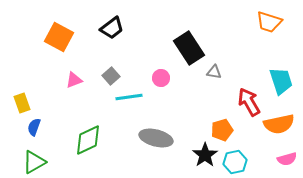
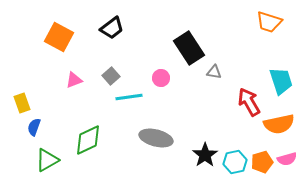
orange pentagon: moved 40 px right, 32 px down
green triangle: moved 13 px right, 2 px up
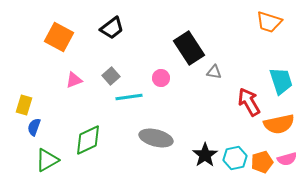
yellow rectangle: moved 2 px right, 2 px down; rotated 36 degrees clockwise
cyan hexagon: moved 4 px up
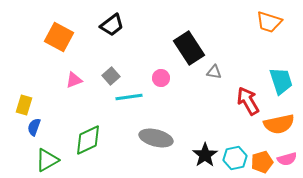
black trapezoid: moved 3 px up
red arrow: moved 1 px left, 1 px up
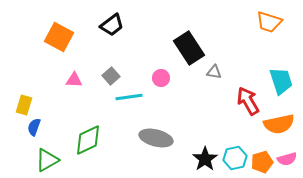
pink triangle: rotated 24 degrees clockwise
black star: moved 4 px down
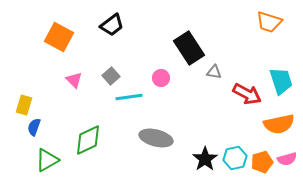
pink triangle: rotated 42 degrees clockwise
red arrow: moved 1 px left, 7 px up; rotated 148 degrees clockwise
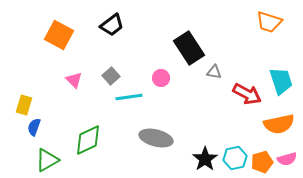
orange square: moved 2 px up
